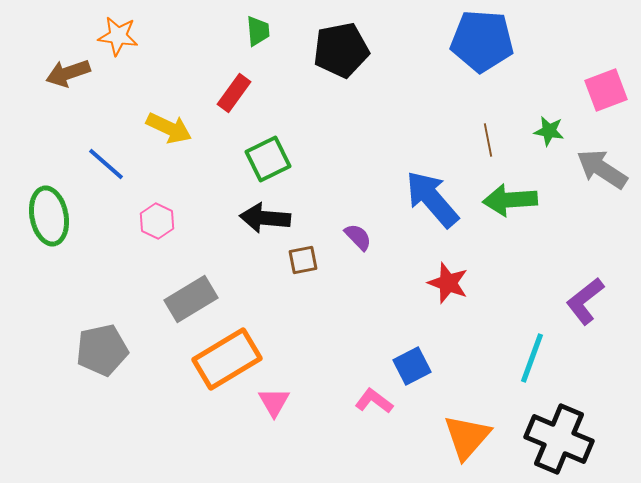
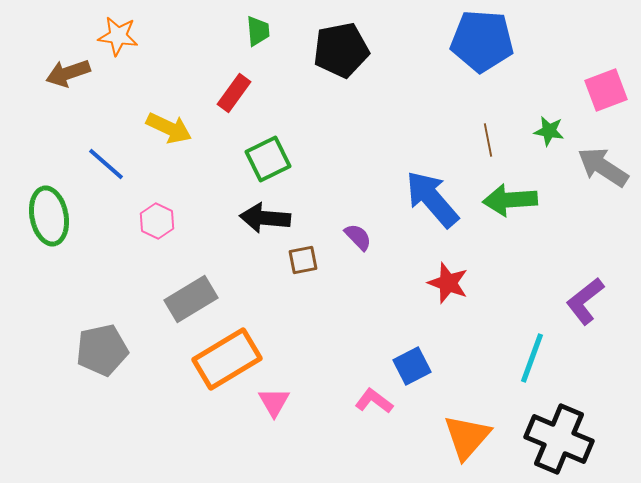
gray arrow: moved 1 px right, 2 px up
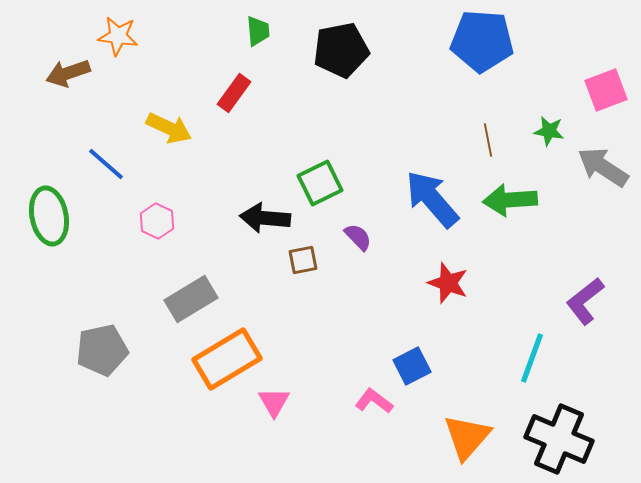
green square: moved 52 px right, 24 px down
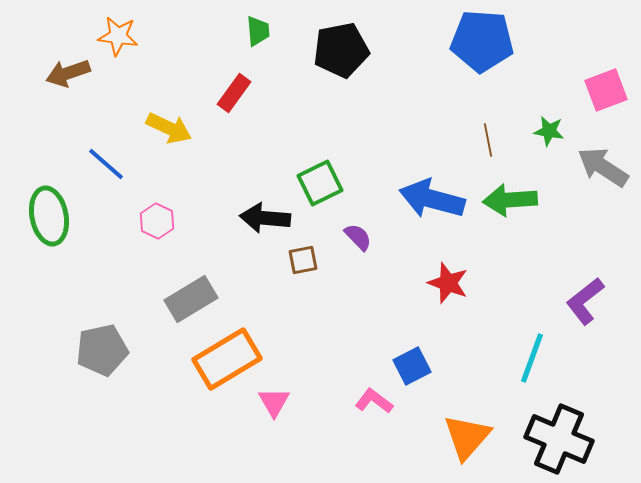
blue arrow: rotated 34 degrees counterclockwise
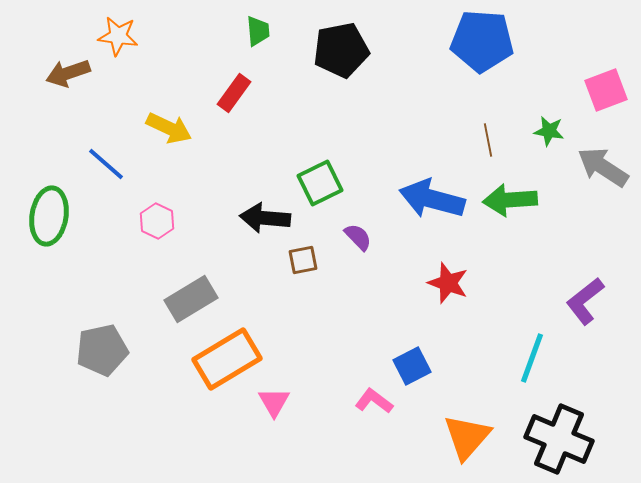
green ellipse: rotated 20 degrees clockwise
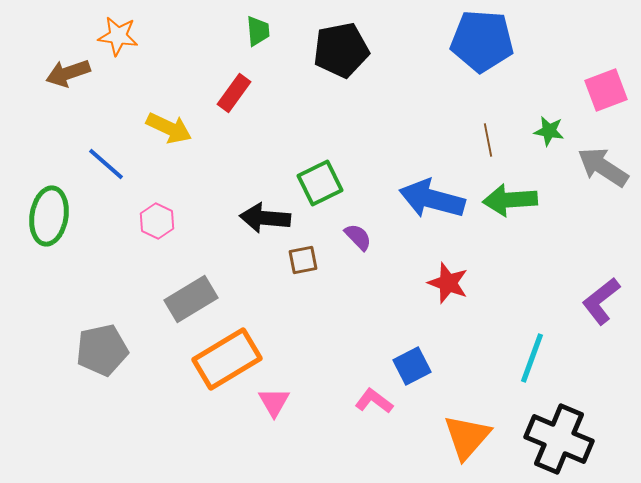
purple L-shape: moved 16 px right
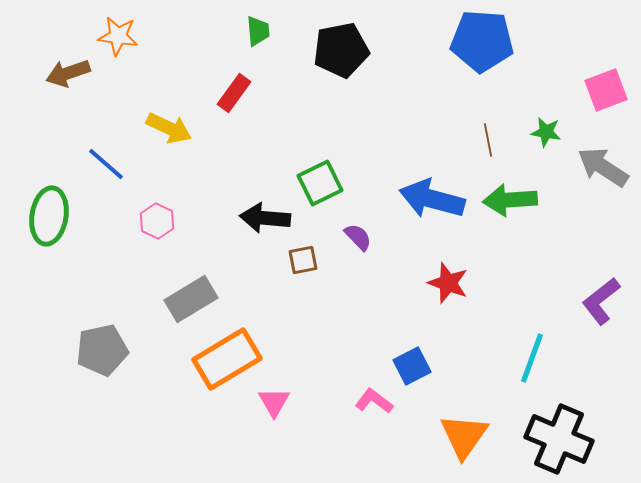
green star: moved 3 px left, 1 px down
orange triangle: moved 3 px left, 1 px up; rotated 6 degrees counterclockwise
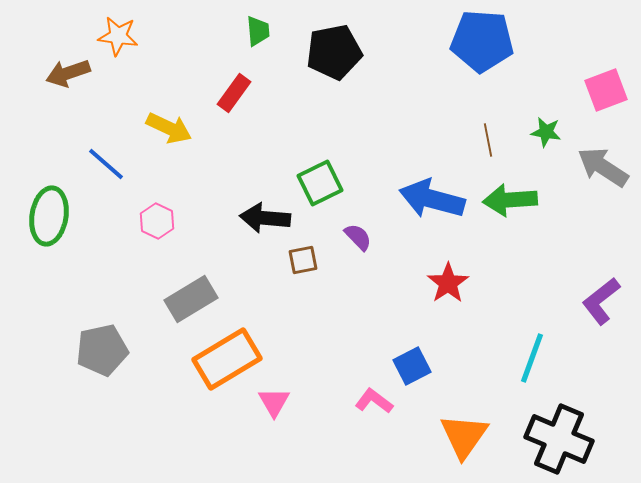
black pentagon: moved 7 px left, 2 px down
red star: rotated 18 degrees clockwise
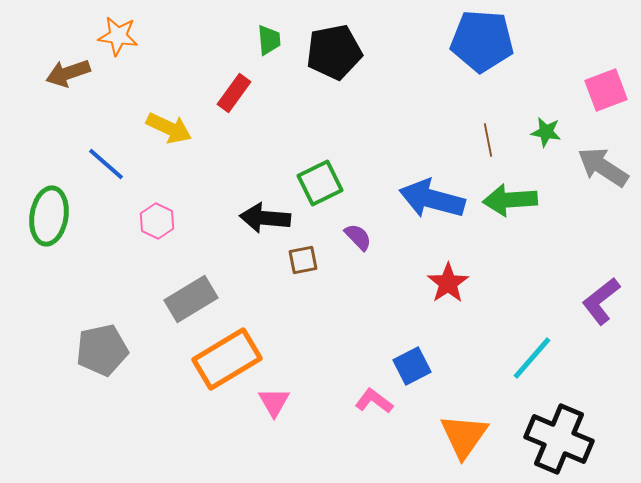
green trapezoid: moved 11 px right, 9 px down
cyan line: rotated 21 degrees clockwise
